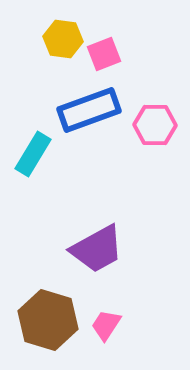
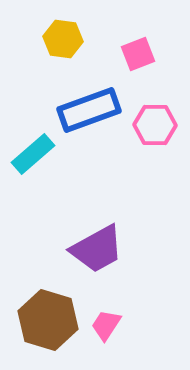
pink square: moved 34 px right
cyan rectangle: rotated 18 degrees clockwise
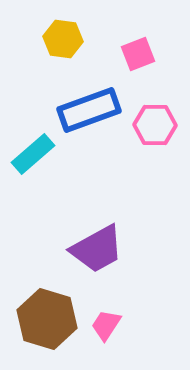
brown hexagon: moved 1 px left, 1 px up
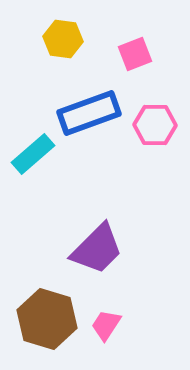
pink square: moved 3 px left
blue rectangle: moved 3 px down
purple trapezoid: rotated 16 degrees counterclockwise
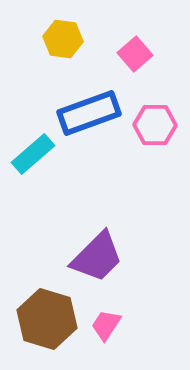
pink square: rotated 20 degrees counterclockwise
purple trapezoid: moved 8 px down
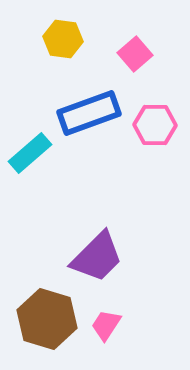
cyan rectangle: moved 3 px left, 1 px up
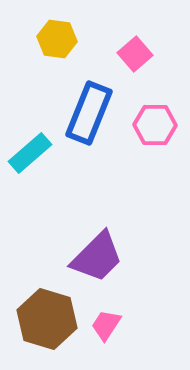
yellow hexagon: moved 6 px left
blue rectangle: rotated 48 degrees counterclockwise
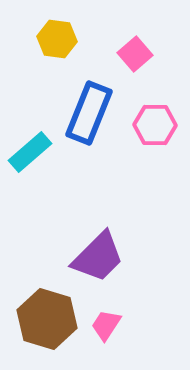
cyan rectangle: moved 1 px up
purple trapezoid: moved 1 px right
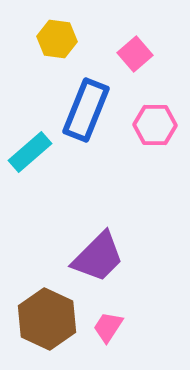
blue rectangle: moved 3 px left, 3 px up
brown hexagon: rotated 8 degrees clockwise
pink trapezoid: moved 2 px right, 2 px down
